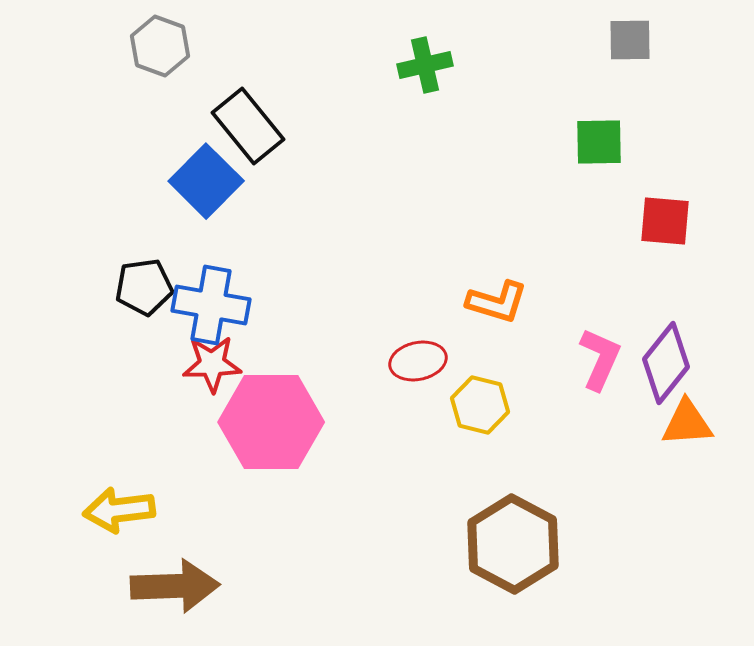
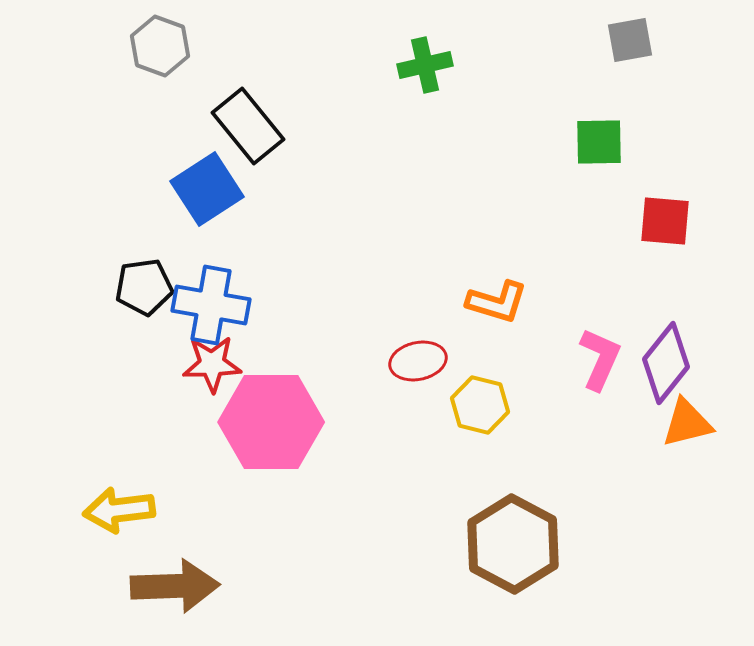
gray square: rotated 9 degrees counterclockwise
blue square: moved 1 px right, 8 px down; rotated 12 degrees clockwise
orange triangle: rotated 10 degrees counterclockwise
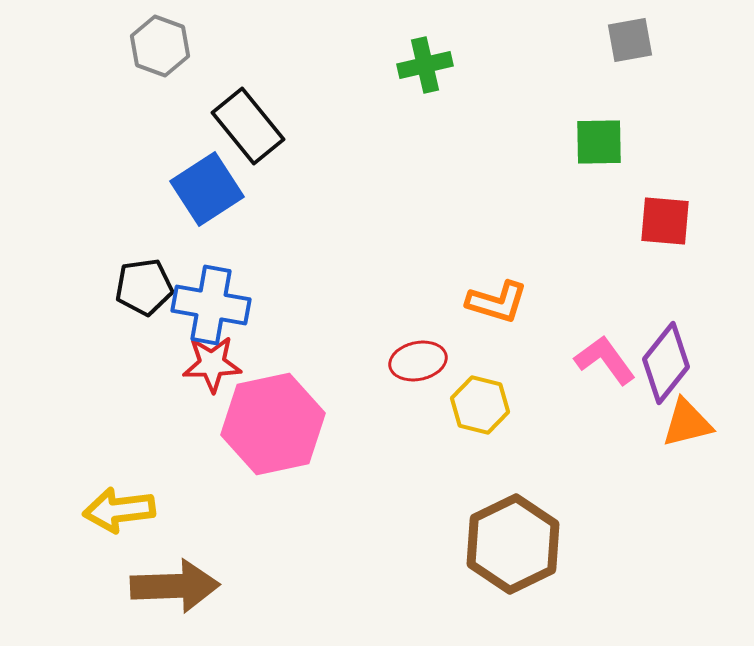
pink L-shape: moved 5 px right, 1 px down; rotated 60 degrees counterclockwise
pink hexagon: moved 2 px right, 2 px down; rotated 12 degrees counterclockwise
brown hexagon: rotated 6 degrees clockwise
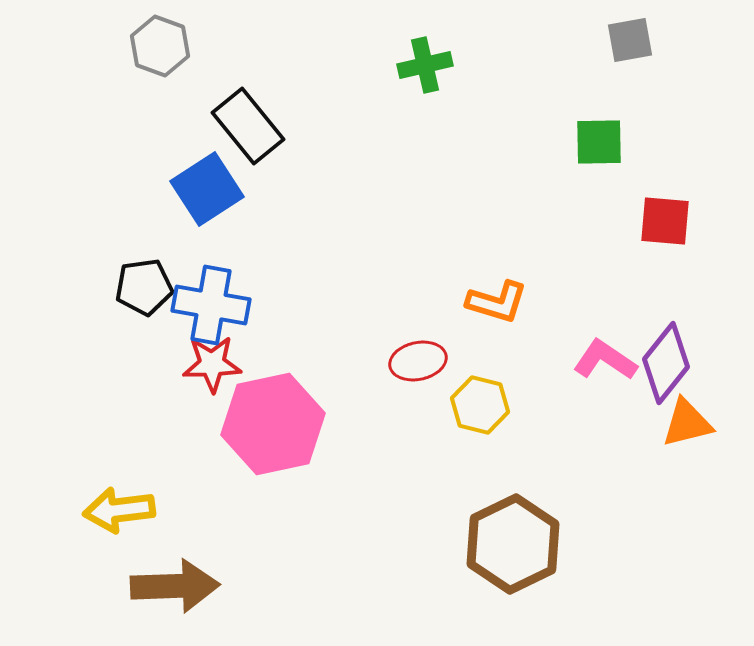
pink L-shape: rotated 20 degrees counterclockwise
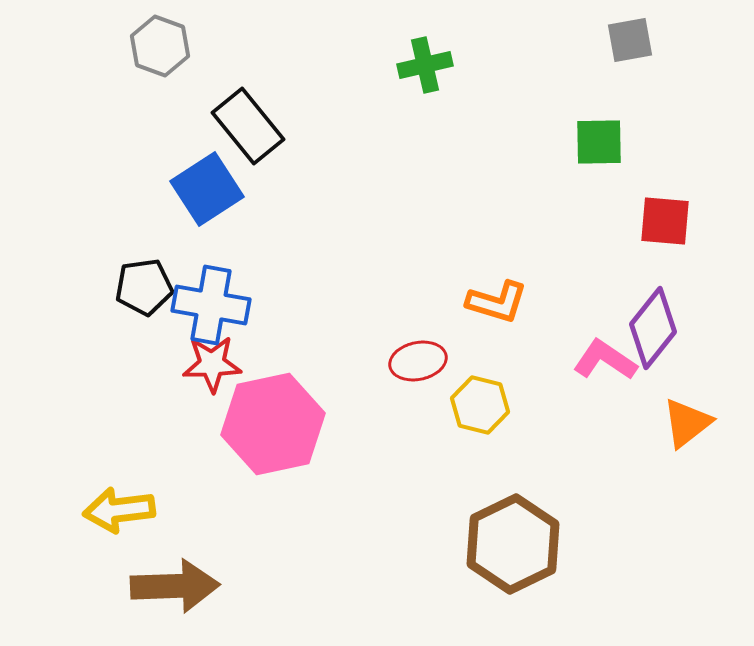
purple diamond: moved 13 px left, 35 px up
orange triangle: rotated 24 degrees counterclockwise
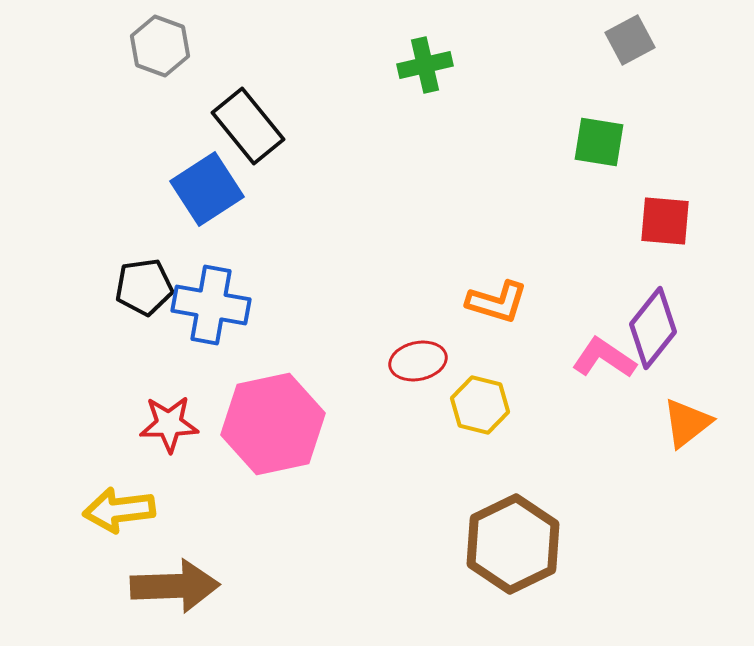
gray square: rotated 18 degrees counterclockwise
green square: rotated 10 degrees clockwise
pink L-shape: moved 1 px left, 2 px up
red star: moved 43 px left, 60 px down
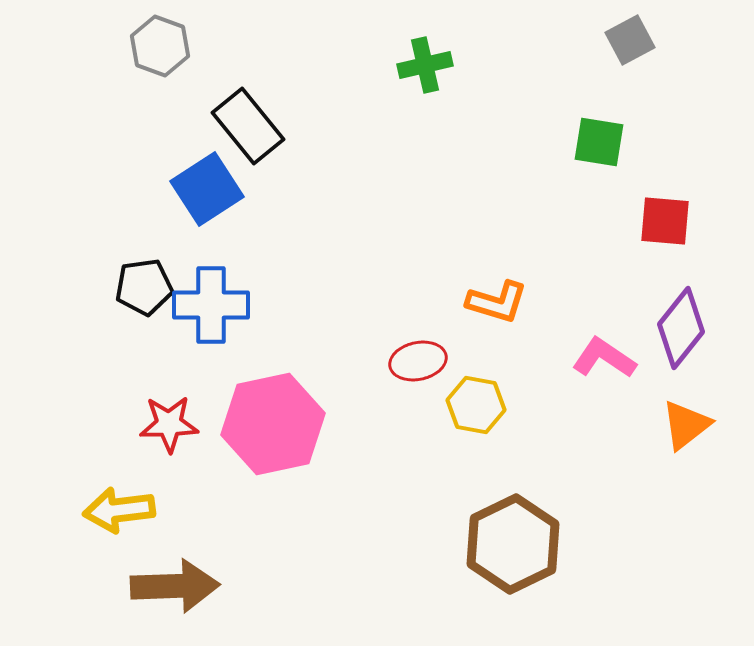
blue cross: rotated 10 degrees counterclockwise
purple diamond: moved 28 px right
yellow hexagon: moved 4 px left; rotated 4 degrees counterclockwise
orange triangle: moved 1 px left, 2 px down
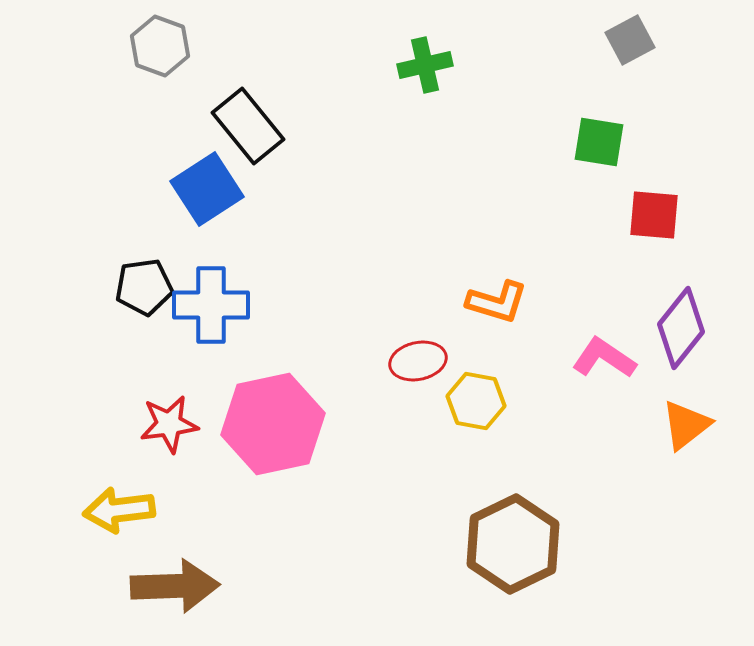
red square: moved 11 px left, 6 px up
yellow hexagon: moved 4 px up
red star: rotated 6 degrees counterclockwise
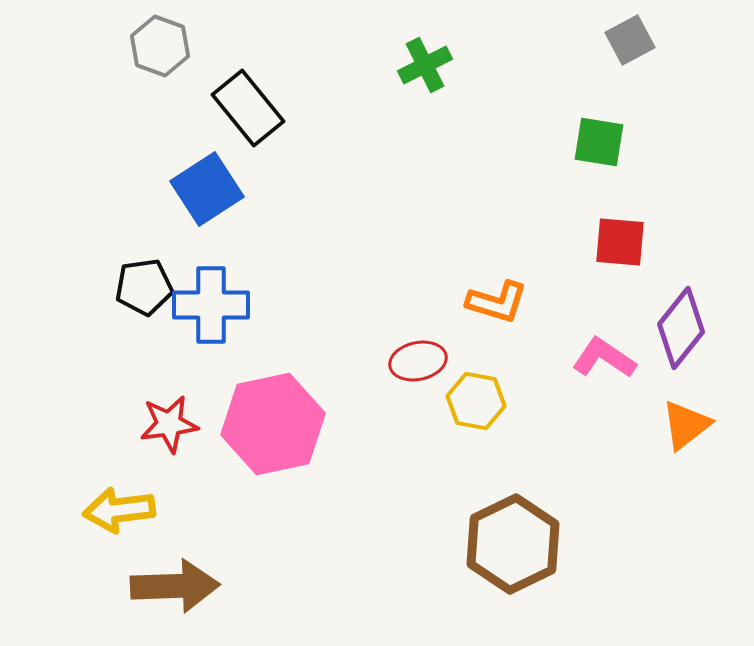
green cross: rotated 14 degrees counterclockwise
black rectangle: moved 18 px up
red square: moved 34 px left, 27 px down
